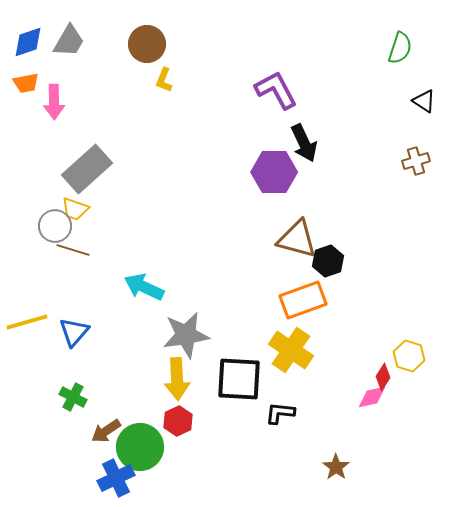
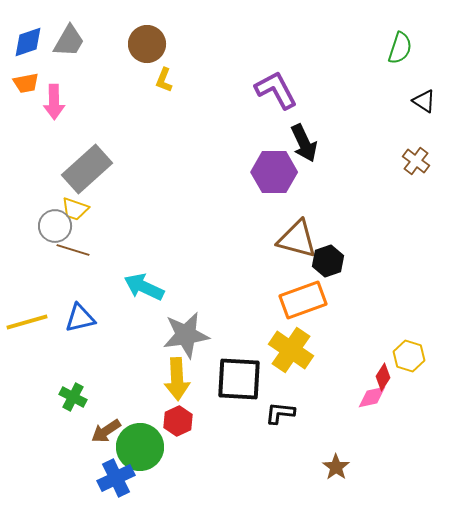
brown cross: rotated 36 degrees counterclockwise
blue triangle: moved 6 px right, 14 px up; rotated 36 degrees clockwise
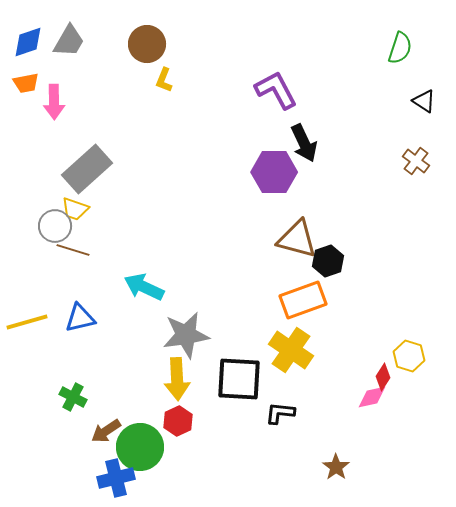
blue cross: rotated 12 degrees clockwise
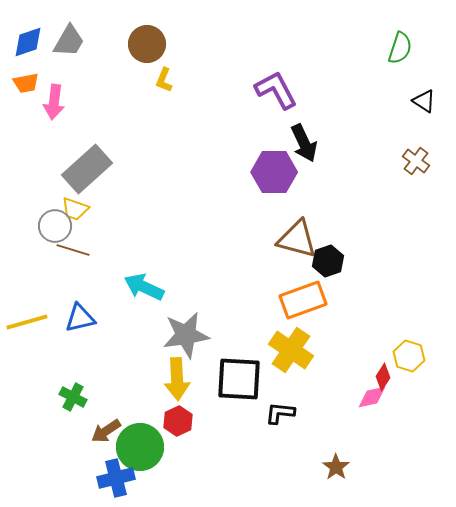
pink arrow: rotated 8 degrees clockwise
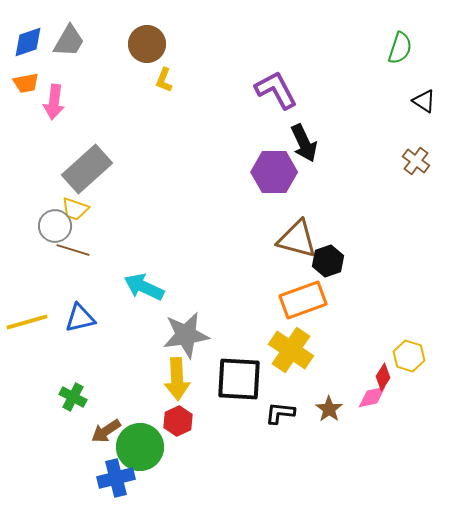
brown star: moved 7 px left, 58 px up
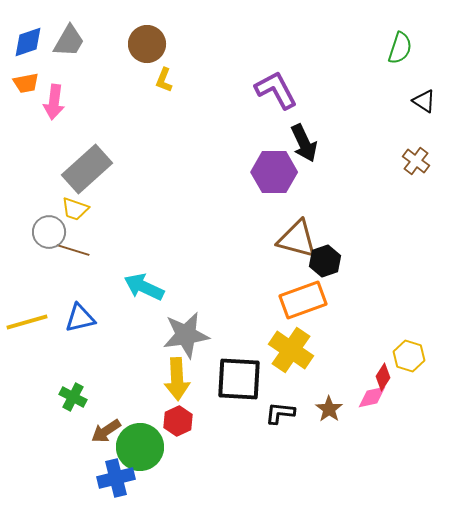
gray circle: moved 6 px left, 6 px down
black hexagon: moved 3 px left
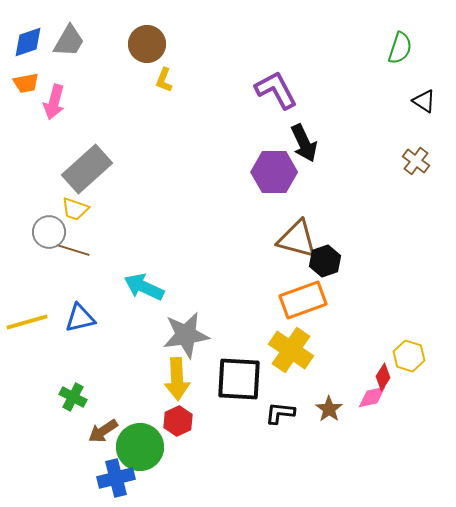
pink arrow: rotated 8 degrees clockwise
brown arrow: moved 3 px left
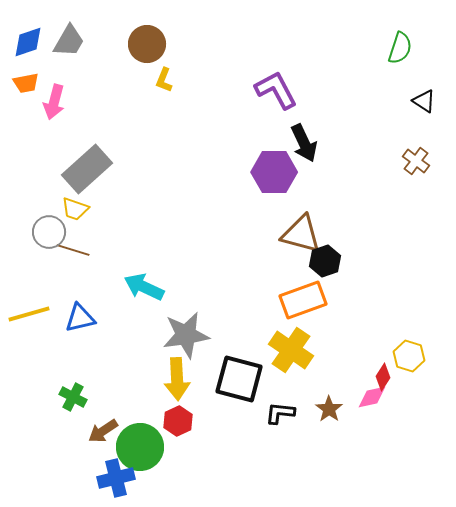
brown triangle: moved 4 px right, 5 px up
yellow line: moved 2 px right, 8 px up
black square: rotated 12 degrees clockwise
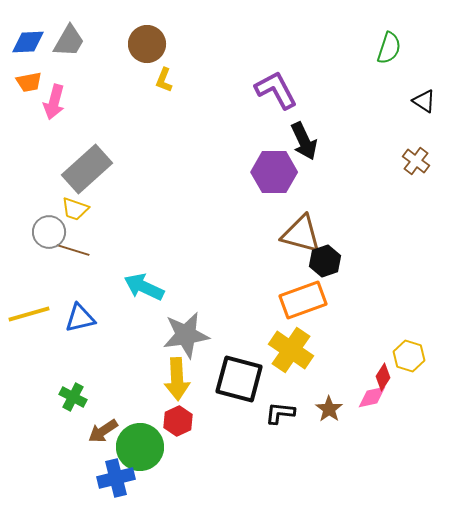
blue diamond: rotated 16 degrees clockwise
green semicircle: moved 11 px left
orange trapezoid: moved 3 px right, 1 px up
black arrow: moved 2 px up
